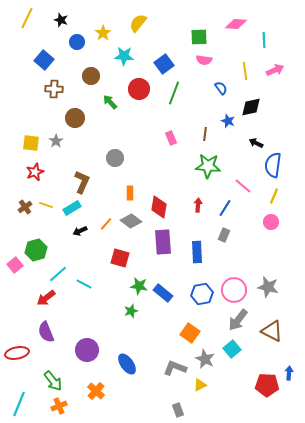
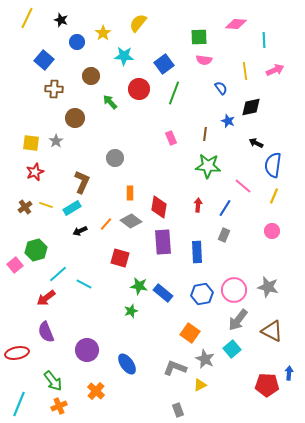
pink circle at (271, 222): moved 1 px right, 9 px down
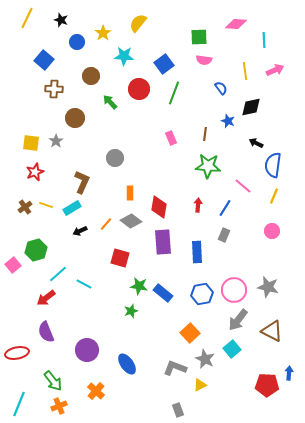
pink square at (15, 265): moved 2 px left
orange square at (190, 333): rotated 12 degrees clockwise
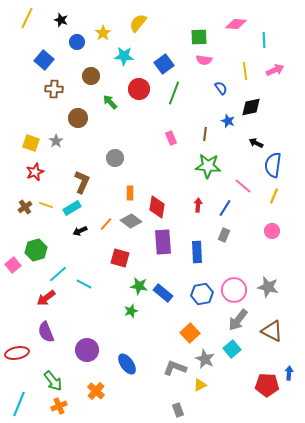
brown circle at (75, 118): moved 3 px right
yellow square at (31, 143): rotated 12 degrees clockwise
red diamond at (159, 207): moved 2 px left
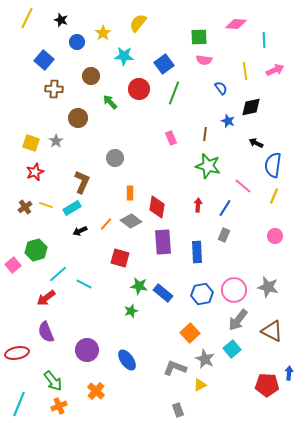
green star at (208, 166): rotated 10 degrees clockwise
pink circle at (272, 231): moved 3 px right, 5 px down
blue ellipse at (127, 364): moved 4 px up
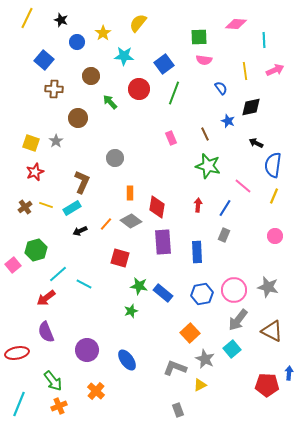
brown line at (205, 134): rotated 32 degrees counterclockwise
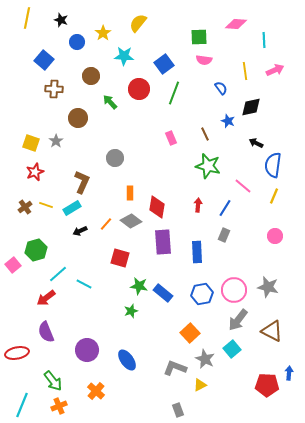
yellow line at (27, 18): rotated 15 degrees counterclockwise
cyan line at (19, 404): moved 3 px right, 1 px down
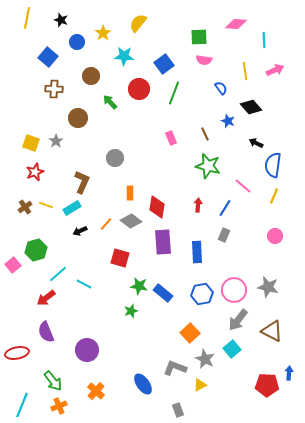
blue square at (44, 60): moved 4 px right, 3 px up
black diamond at (251, 107): rotated 60 degrees clockwise
blue ellipse at (127, 360): moved 16 px right, 24 px down
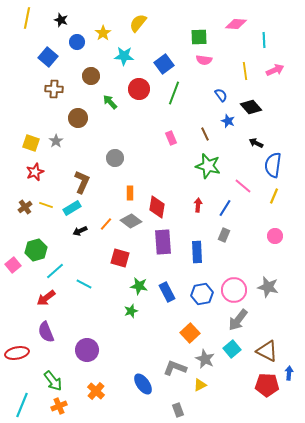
blue semicircle at (221, 88): moved 7 px down
cyan line at (58, 274): moved 3 px left, 3 px up
blue rectangle at (163, 293): moved 4 px right, 1 px up; rotated 24 degrees clockwise
brown triangle at (272, 331): moved 5 px left, 20 px down
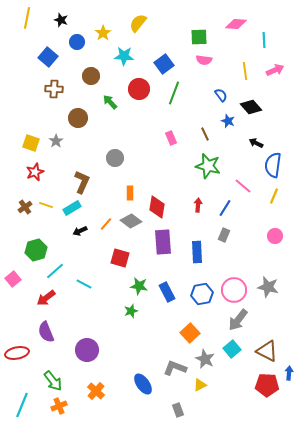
pink square at (13, 265): moved 14 px down
